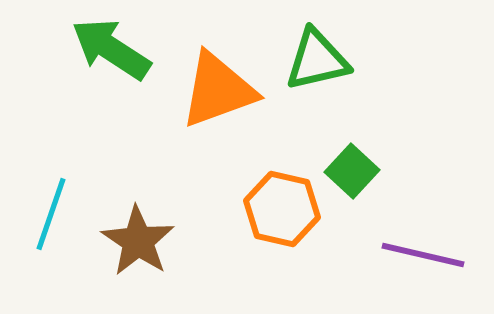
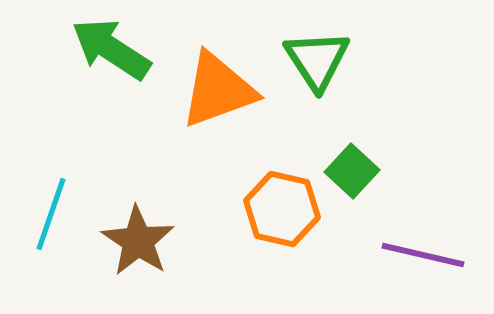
green triangle: rotated 50 degrees counterclockwise
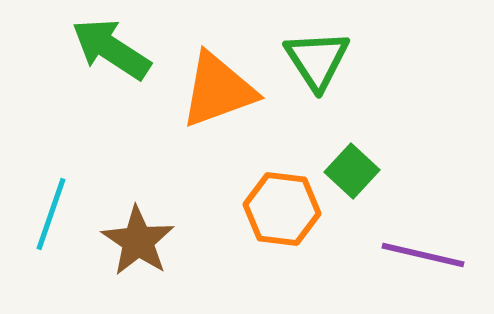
orange hexagon: rotated 6 degrees counterclockwise
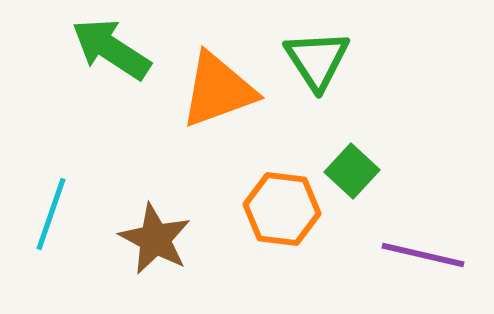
brown star: moved 17 px right, 2 px up; rotated 6 degrees counterclockwise
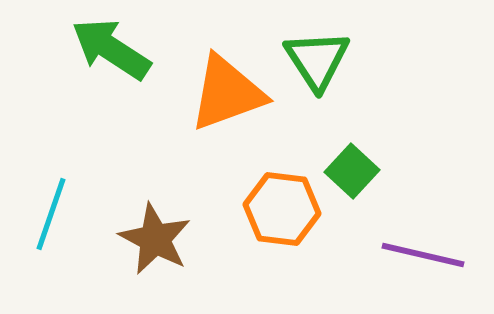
orange triangle: moved 9 px right, 3 px down
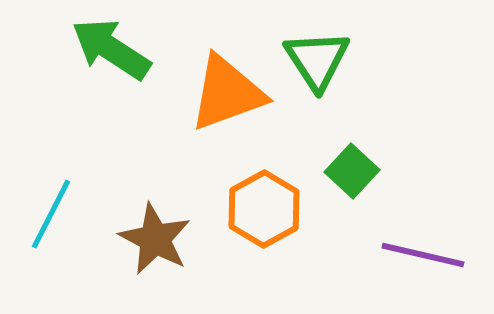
orange hexagon: moved 18 px left; rotated 24 degrees clockwise
cyan line: rotated 8 degrees clockwise
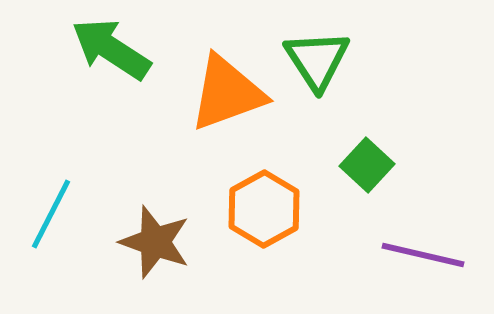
green square: moved 15 px right, 6 px up
brown star: moved 3 px down; rotated 8 degrees counterclockwise
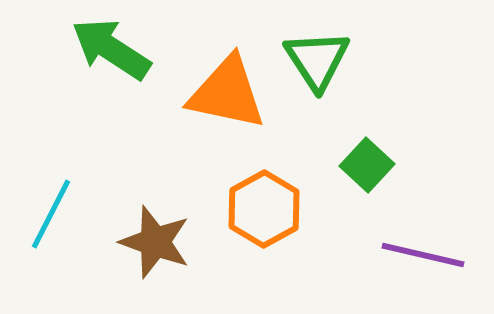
orange triangle: rotated 32 degrees clockwise
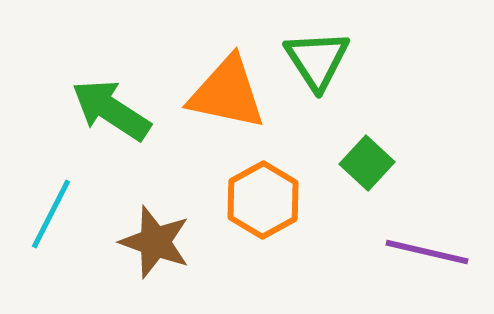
green arrow: moved 61 px down
green square: moved 2 px up
orange hexagon: moved 1 px left, 9 px up
purple line: moved 4 px right, 3 px up
